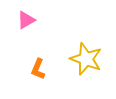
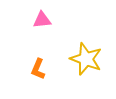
pink triangle: moved 16 px right; rotated 24 degrees clockwise
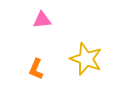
orange L-shape: moved 2 px left
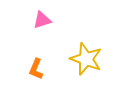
pink triangle: rotated 12 degrees counterclockwise
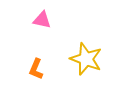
pink triangle: rotated 30 degrees clockwise
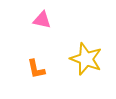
orange L-shape: rotated 35 degrees counterclockwise
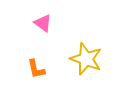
pink triangle: moved 1 px right, 3 px down; rotated 24 degrees clockwise
